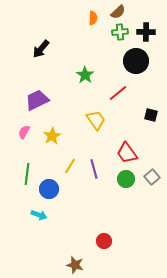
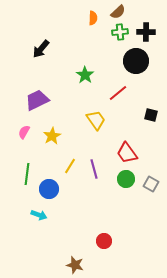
gray square: moved 1 px left, 7 px down; rotated 21 degrees counterclockwise
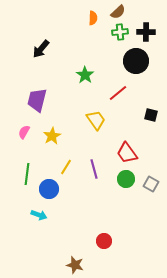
purple trapezoid: rotated 50 degrees counterclockwise
yellow line: moved 4 px left, 1 px down
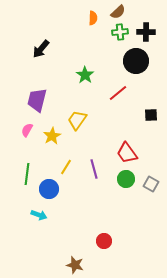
black square: rotated 16 degrees counterclockwise
yellow trapezoid: moved 19 px left; rotated 110 degrees counterclockwise
pink semicircle: moved 3 px right, 2 px up
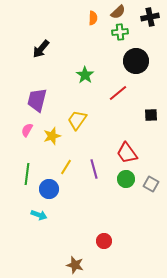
black cross: moved 4 px right, 15 px up; rotated 12 degrees counterclockwise
yellow star: rotated 12 degrees clockwise
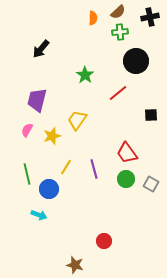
green line: rotated 20 degrees counterclockwise
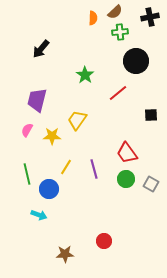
brown semicircle: moved 3 px left
yellow star: rotated 18 degrees clockwise
brown star: moved 10 px left, 11 px up; rotated 18 degrees counterclockwise
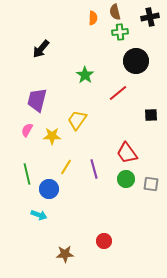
brown semicircle: rotated 119 degrees clockwise
gray square: rotated 21 degrees counterclockwise
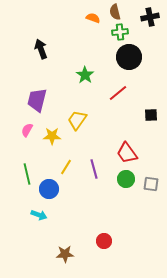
orange semicircle: rotated 72 degrees counterclockwise
black arrow: rotated 120 degrees clockwise
black circle: moved 7 px left, 4 px up
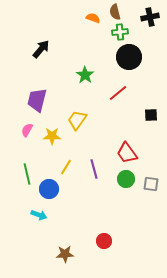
black arrow: rotated 60 degrees clockwise
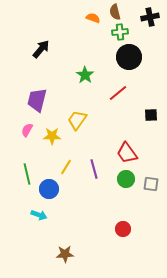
red circle: moved 19 px right, 12 px up
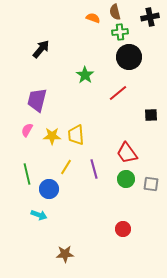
yellow trapezoid: moved 1 px left, 15 px down; rotated 40 degrees counterclockwise
